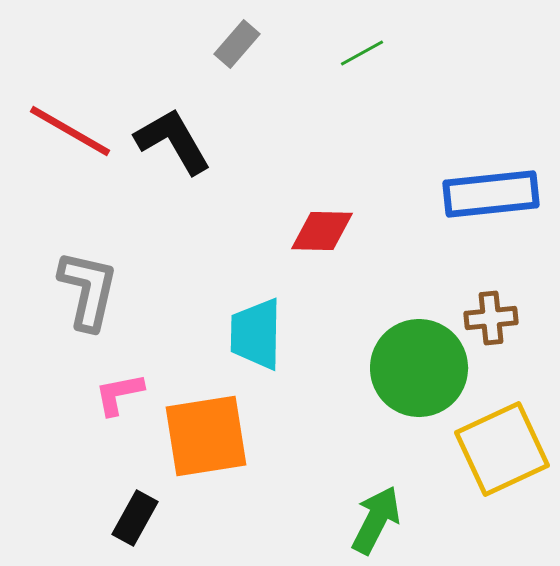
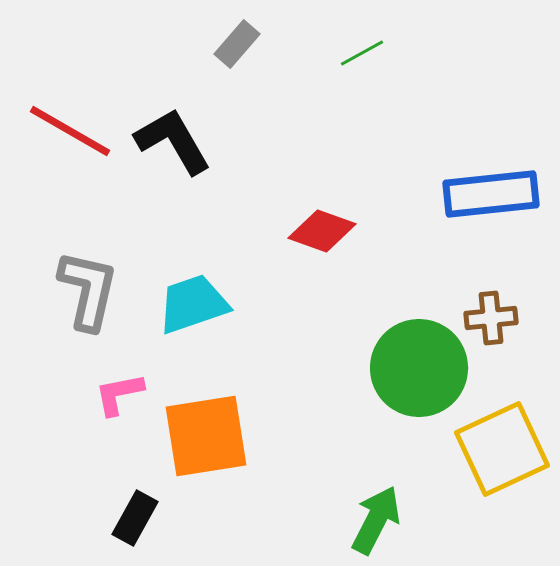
red diamond: rotated 18 degrees clockwise
cyan trapezoid: moved 63 px left, 30 px up; rotated 70 degrees clockwise
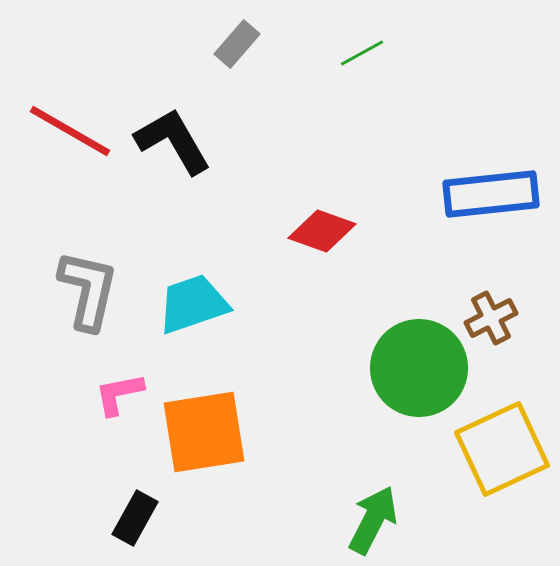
brown cross: rotated 21 degrees counterclockwise
orange square: moved 2 px left, 4 px up
green arrow: moved 3 px left
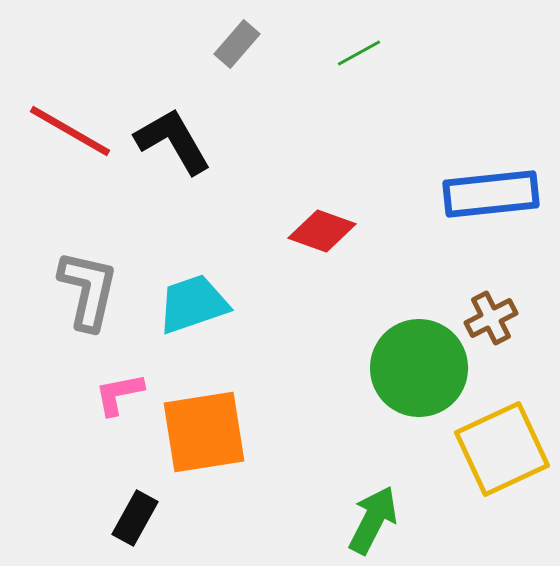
green line: moved 3 px left
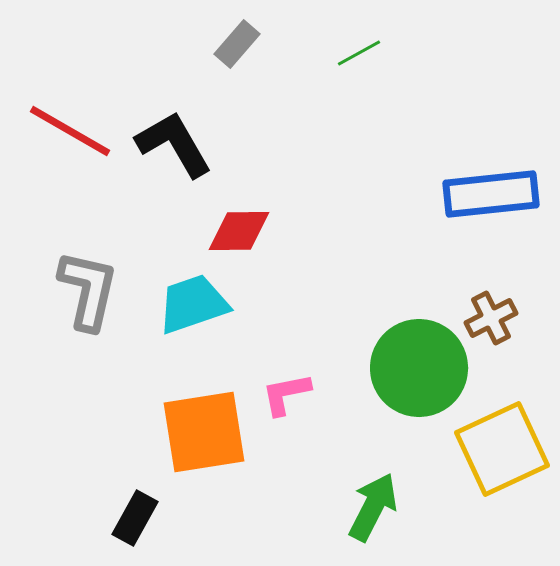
black L-shape: moved 1 px right, 3 px down
red diamond: moved 83 px left; rotated 20 degrees counterclockwise
pink L-shape: moved 167 px right
green arrow: moved 13 px up
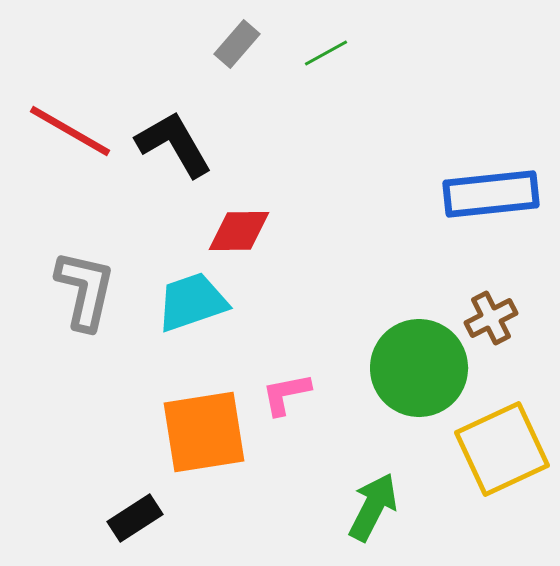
green line: moved 33 px left
gray L-shape: moved 3 px left
cyan trapezoid: moved 1 px left, 2 px up
black rectangle: rotated 28 degrees clockwise
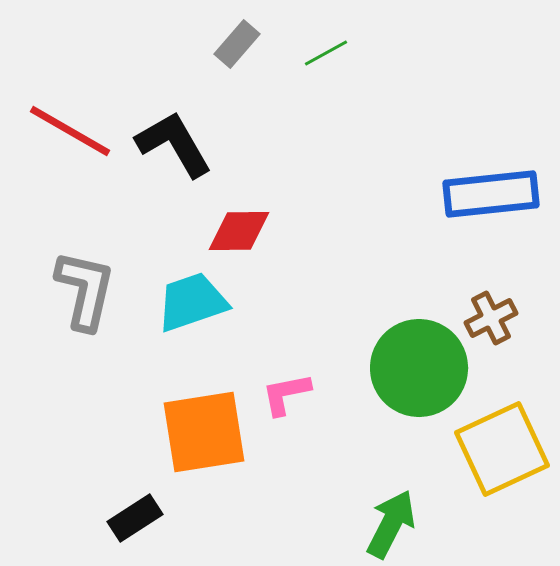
green arrow: moved 18 px right, 17 px down
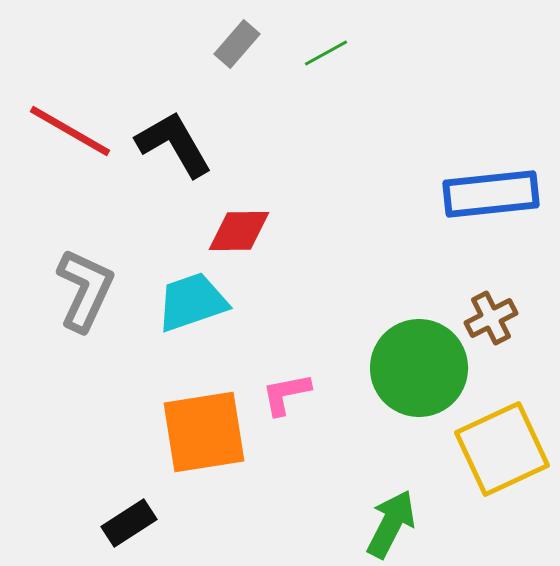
gray L-shape: rotated 12 degrees clockwise
black rectangle: moved 6 px left, 5 px down
